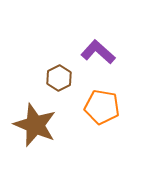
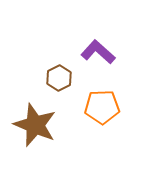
orange pentagon: rotated 12 degrees counterclockwise
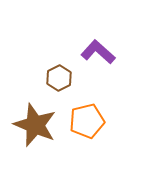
orange pentagon: moved 15 px left, 14 px down; rotated 12 degrees counterclockwise
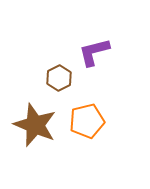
purple L-shape: moved 4 px left; rotated 56 degrees counterclockwise
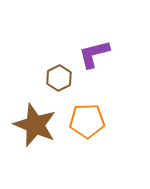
purple L-shape: moved 2 px down
orange pentagon: rotated 12 degrees clockwise
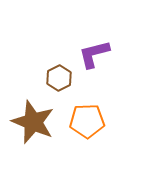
brown star: moved 2 px left, 3 px up
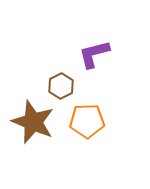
brown hexagon: moved 2 px right, 8 px down
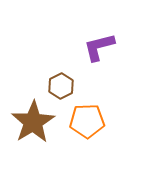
purple L-shape: moved 5 px right, 7 px up
brown star: rotated 18 degrees clockwise
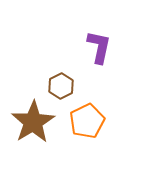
purple L-shape: rotated 116 degrees clockwise
orange pentagon: rotated 24 degrees counterclockwise
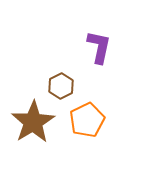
orange pentagon: moved 1 px up
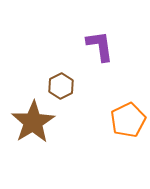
purple L-shape: moved 1 px right, 1 px up; rotated 20 degrees counterclockwise
orange pentagon: moved 41 px right
